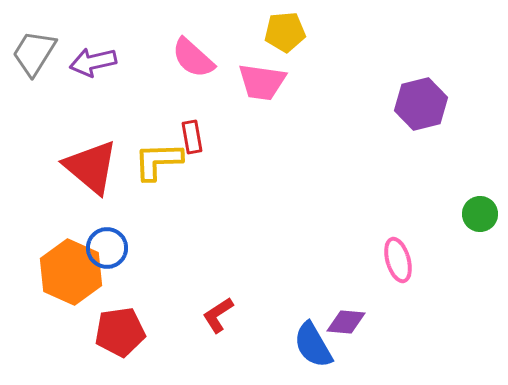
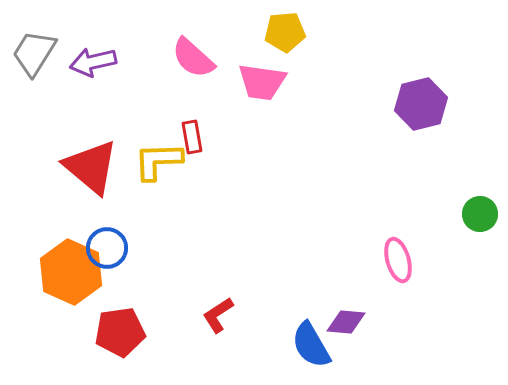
blue semicircle: moved 2 px left
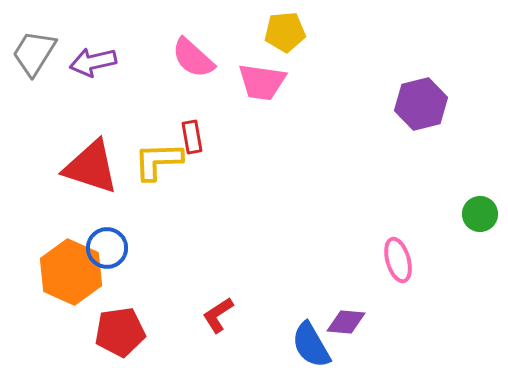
red triangle: rotated 22 degrees counterclockwise
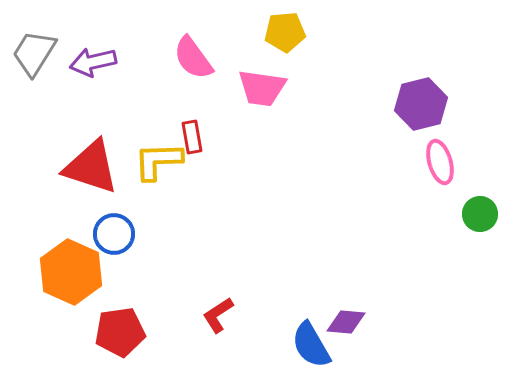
pink semicircle: rotated 12 degrees clockwise
pink trapezoid: moved 6 px down
blue circle: moved 7 px right, 14 px up
pink ellipse: moved 42 px right, 98 px up
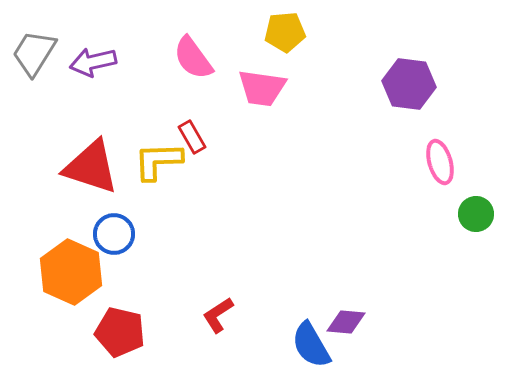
purple hexagon: moved 12 px left, 20 px up; rotated 21 degrees clockwise
red rectangle: rotated 20 degrees counterclockwise
green circle: moved 4 px left
red pentagon: rotated 21 degrees clockwise
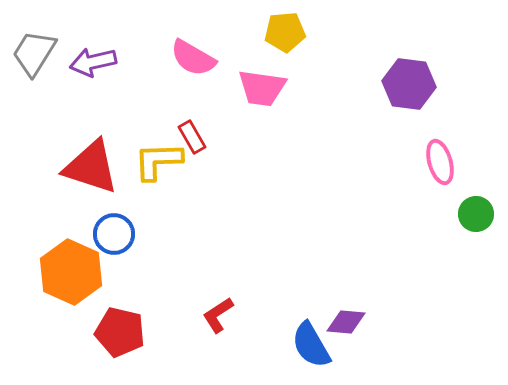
pink semicircle: rotated 24 degrees counterclockwise
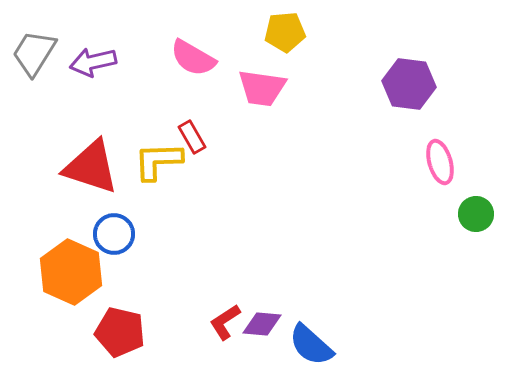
red L-shape: moved 7 px right, 7 px down
purple diamond: moved 84 px left, 2 px down
blue semicircle: rotated 18 degrees counterclockwise
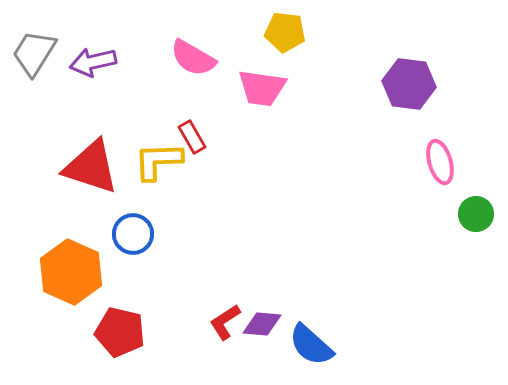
yellow pentagon: rotated 12 degrees clockwise
blue circle: moved 19 px right
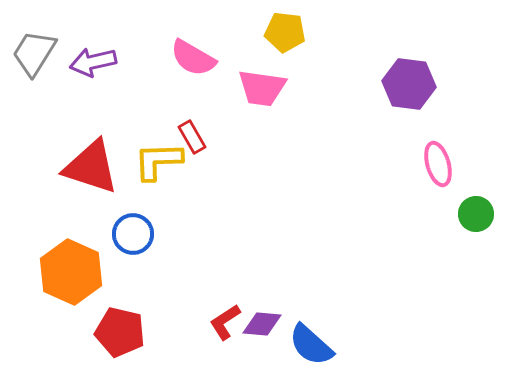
pink ellipse: moved 2 px left, 2 px down
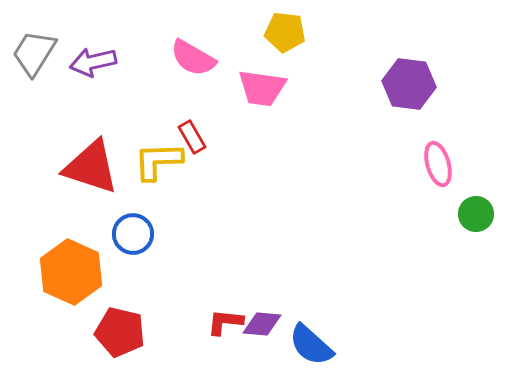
red L-shape: rotated 39 degrees clockwise
